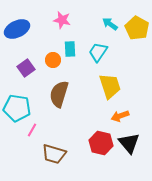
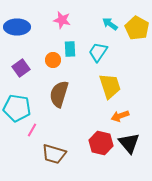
blue ellipse: moved 2 px up; rotated 25 degrees clockwise
purple square: moved 5 px left
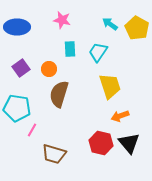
orange circle: moved 4 px left, 9 px down
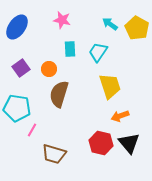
blue ellipse: rotated 55 degrees counterclockwise
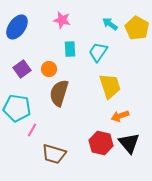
purple square: moved 1 px right, 1 px down
brown semicircle: moved 1 px up
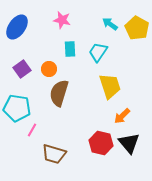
orange arrow: moved 2 px right; rotated 24 degrees counterclockwise
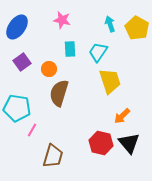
cyan arrow: rotated 35 degrees clockwise
purple square: moved 7 px up
yellow trapezoid: moved 5 px up
brown trapezoid: moved 1 px left, 2 px down; rotated 90 degrees counterclockwise
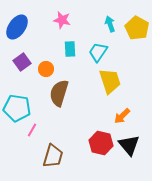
orange circle: moved 3 px left
black triangle: moved 2 px down
